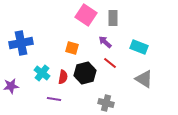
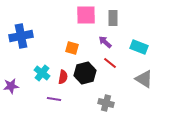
pink square: rotated 35 degrees counterclockwise
blue cross: moved 7 px up
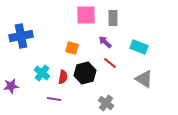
gray cross: rotated 21 degrees clockwise
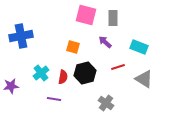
pink square: rotated 15 degrees clockwise
orange square: moved 1 px right, 1 px up
red line: moved 8 px right, 4 px down; rotated 56 degrees counterclockwise
cyan cross: moved 1 px left; rotated 14 degrees clockwise
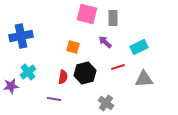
pink square: moved 1 px right, 1 px up
cyan rectangle: rotated 48 degrees counterclockwise
cyan cross: moved 13 px left, 1 px up
gray triangle: rotated 36 degrees counterclockwise
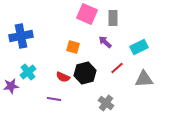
pink square: rotated 10 degrees clockwise
red line: moved 1 px left, 1 px down; rotated 24 degrees counterclockwise
red semicircle: rotated 104 degrees clockwise
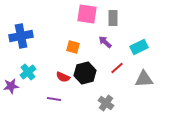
pink square: rotated 15 degrees counterclockwise
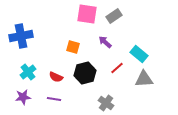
gray rectangle: moved 1 px right, 2 px up; rotated 56 degrees clockwise
cyan rectangle: moved 7 px down; rotated 66 degrees clockwise
red semicircle: moved 7 px left
purple star: moved 12 px right, 11 px down
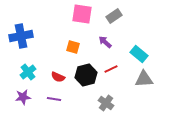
pink square: moved 5 px left
red line: moved 6 px left, 1 px down; rotated 16 degrees clockwise
black hexagon: moved 1 px right, 2 px down
red semicircle: moved 2 px right
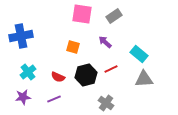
purple line: rotated 32 degrees counterclockwise
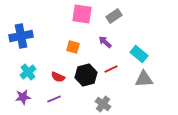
gray cross: moved 3 px left, 1 px down
